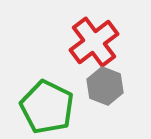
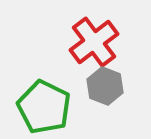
green pentagon: moved 3 px left
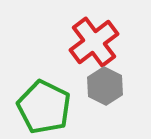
gray hexagon: rotated 6 degrees clockwise
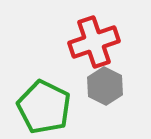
red cross: rotated 18 degrees clockwise
